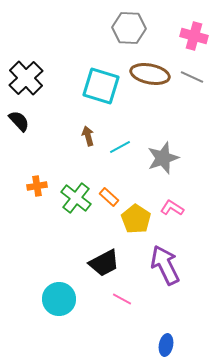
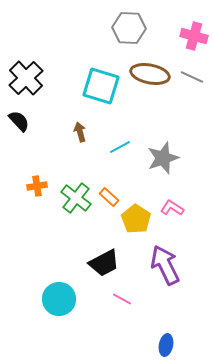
brown arrow: moved 8 px left, 4 px up
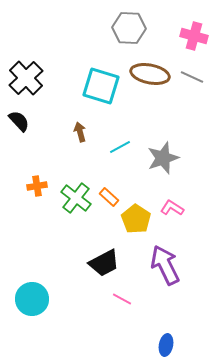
cyan circle: moved 27 px left
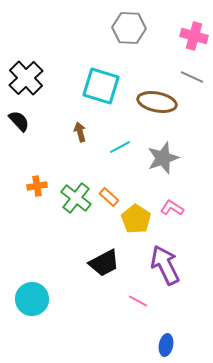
brown ellipse: moved 7 px right, 28 px down
pink line: moved 16 px right, 2 px down
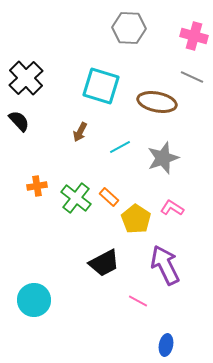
brown arrow: rotated 138 degrees counterclockwise
cyan circle: moved 2 px right, 1 px down
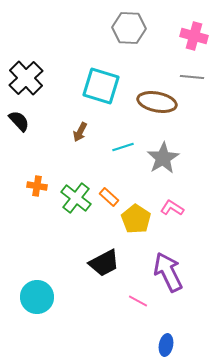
gray line: rotated 20 degrees counterclockwise
cyan line: moved 3 px right; rotated 10 degrees clockwise
gray star: rotated 12 degrees counterclockwise
orange cross: rotated 18 degrees clockwise
purple arrow: moved 3 px right, 7 px down
cyan circle: moved 3 px right, 3 px up
